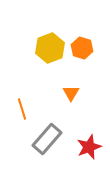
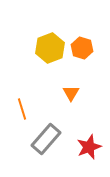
gray rectangle: moved 1 px left
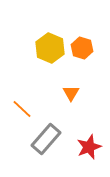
yellow hexagon: rotated 16 degrees counterclockwise
orange line: rotated 30 degrees counterclockwise
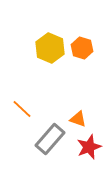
orange triangle: moved 7 px right, 26 px down; rotated 42 degrees counterclockwise
gray rectangle: moved 4 px right
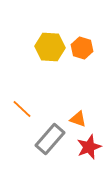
yellow hexagon: moved 1 px up; rotated 20 degrees counterclockwise
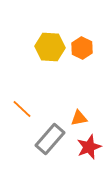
orange hexagon: rotated 10 degrees clockwise
orange triangle: moved 1 px right, 1 px up; rotated 30 degrees counterclockwise
